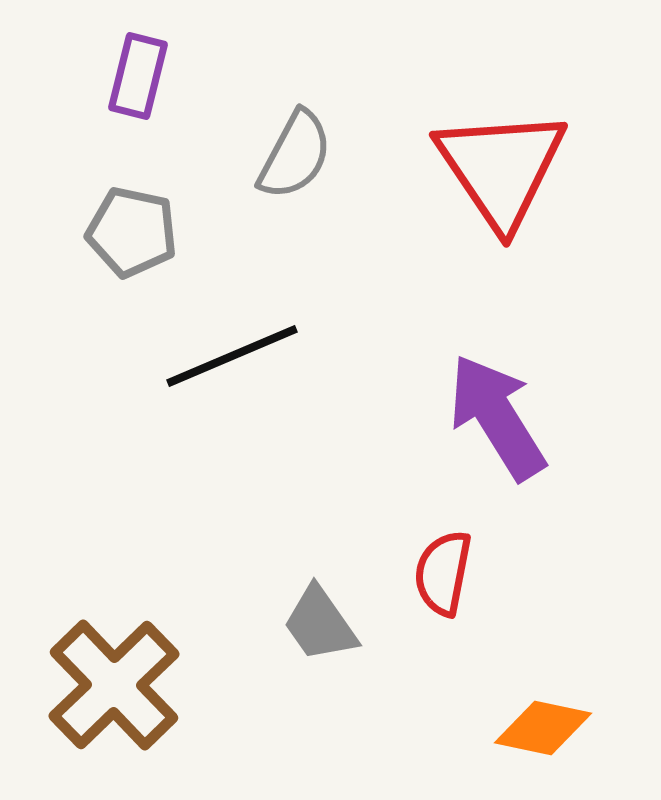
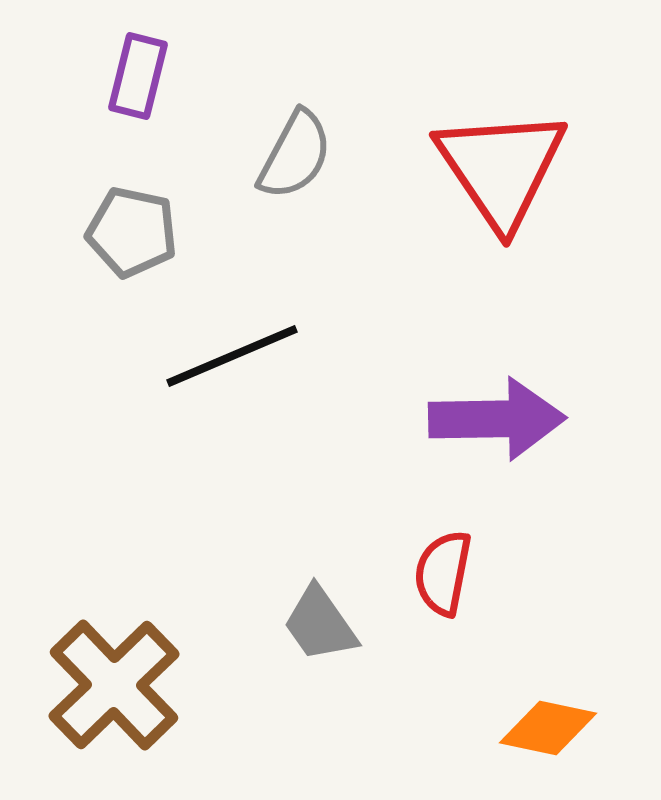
purple arrow: moved 2 px down; rotated 121 degrees clockwise
orange diamond: moved 5 px right
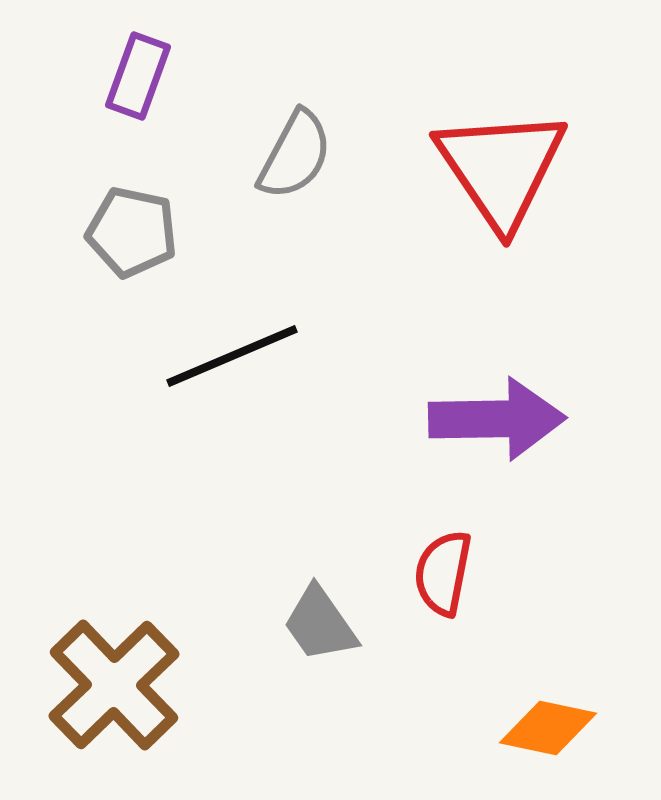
purple rectangle: rotated 6 degrees clockwise
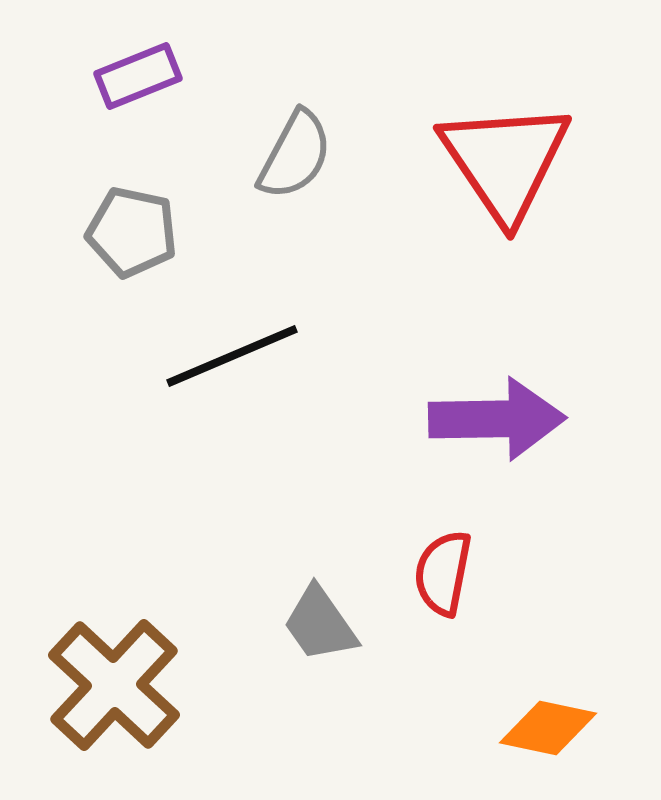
purple rectangle: rotated 48 degrees clockwise
red triangle: moved 4 px right, 7 px up
brown cross: rotated 3 degrees counterclockwise
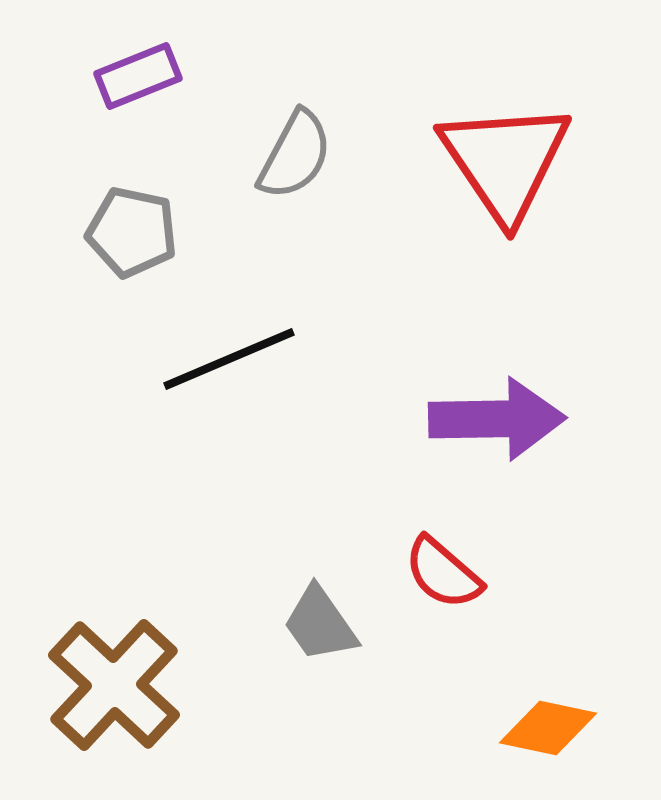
black line: moved 3 px left, 3 px down
red semicircle: rotated 60 degrees counterclockwise
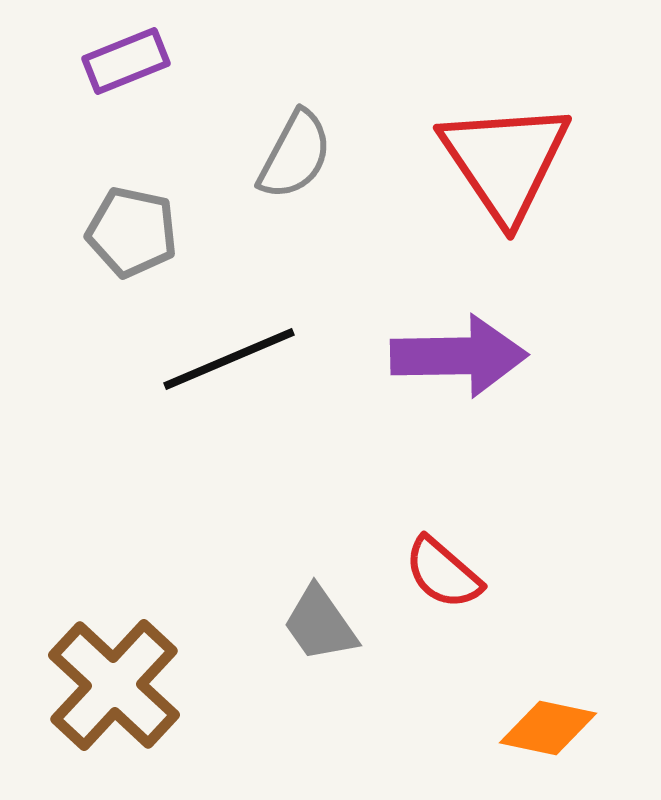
purple rectangle: moved 12 px left, 15 px up
purple arrow: moved 38 px left, 63 px up
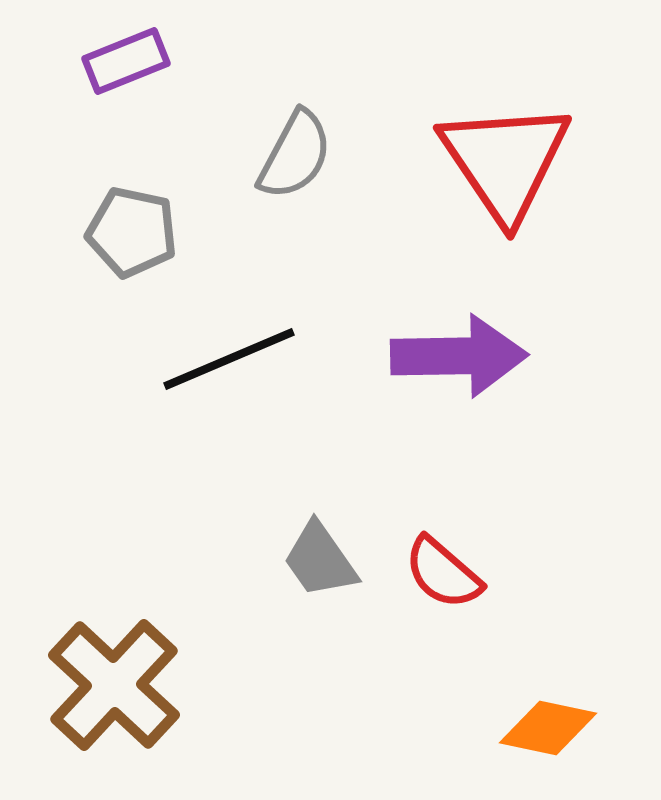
gray trapezoid: moved 64 px up
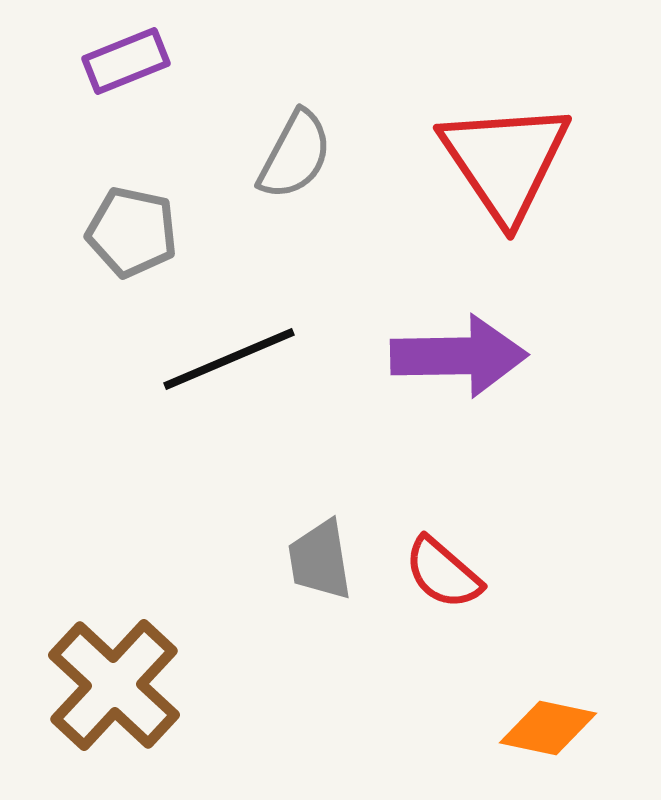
gray trapezoid: rotated 26 degrees clockwise
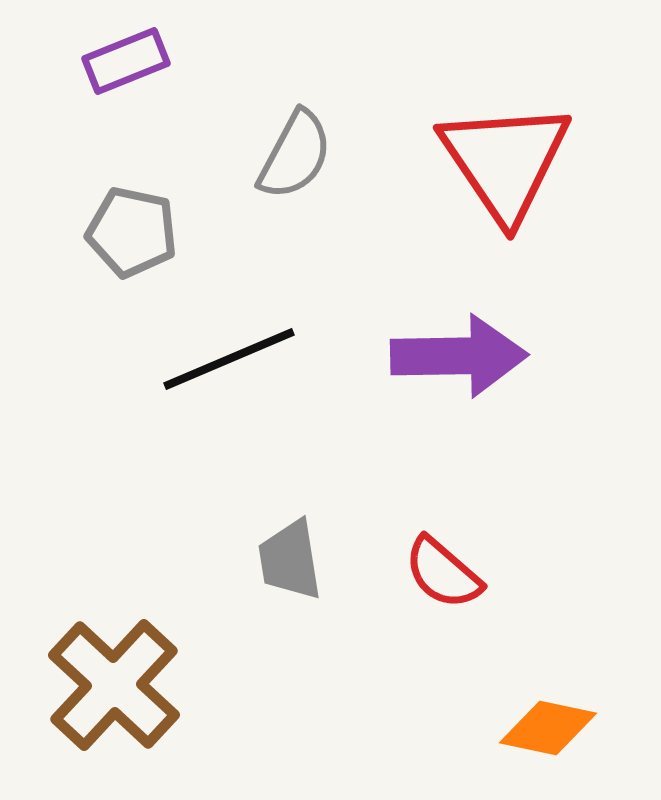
gray trapezoid: moved 30 px left
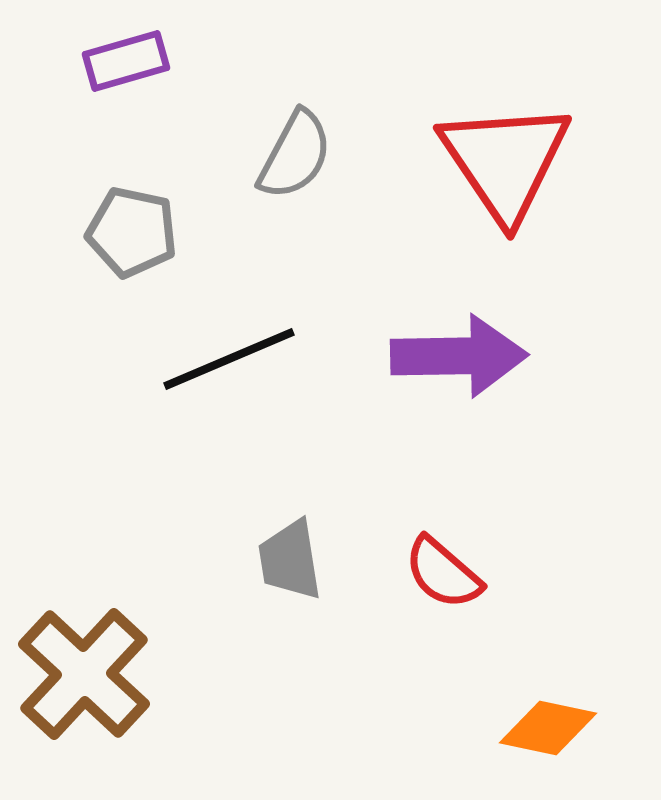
purple rectangle: rotated 6 degrees clockwise
brown cross: moved 30 px left, 11 px up
